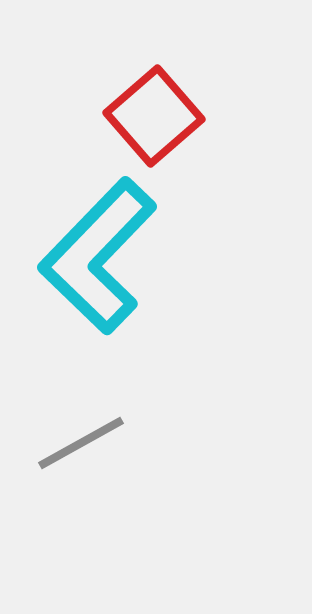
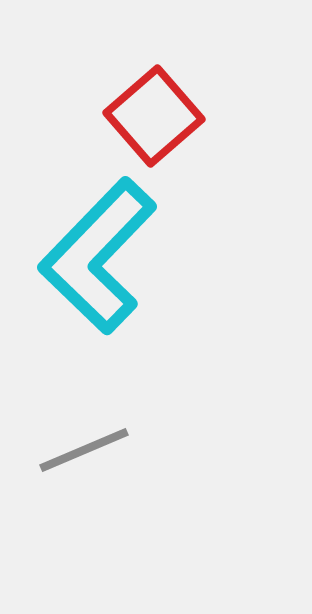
gray line: moved 3 px right, 7 px down; rotated 6 degrees clockwise
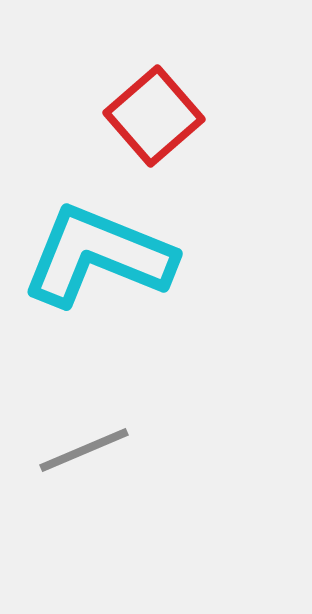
cyan L-shape: rotated 68 degrees clockwise
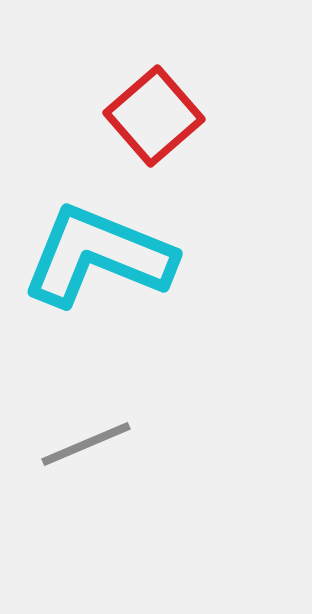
gray line: moved 2 px right, 6 px up
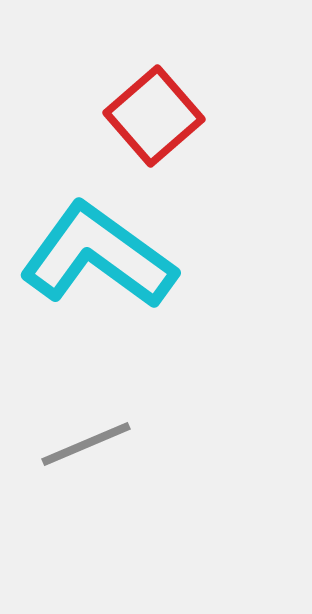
cyan L-shape: rotated 14 degrees clockwise
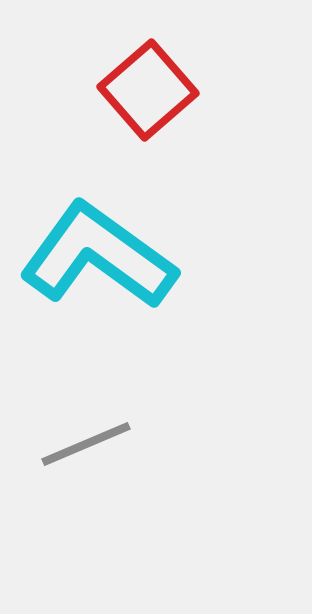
red square: moved 6 px left, 26 px up
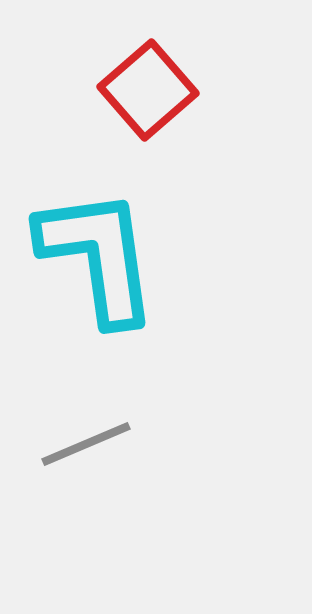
cyan L-shape: rotated 46 degrees clockwise
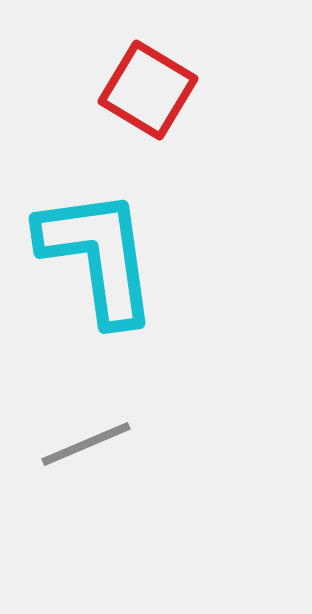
red square: rotated 18 degrees counterclockwise
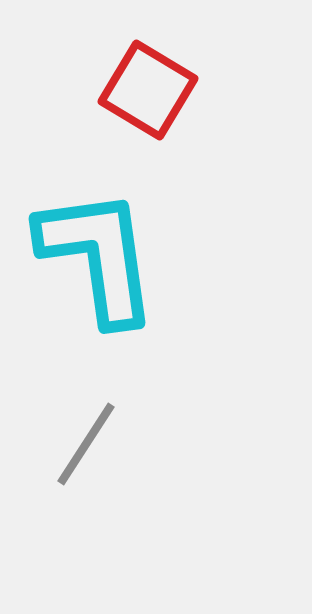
gray line: rotated 34 degrees counterclockwise
